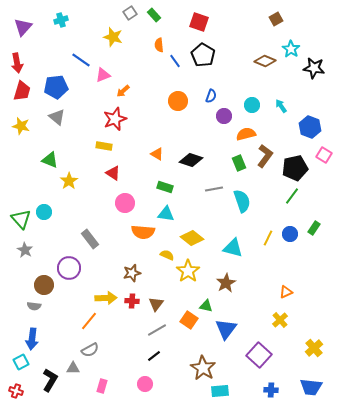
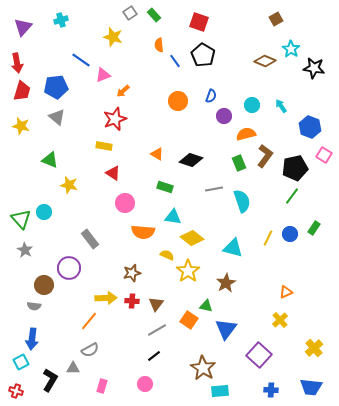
yellow star at (69, 181): moved 4 px down; rotated 24 degrees counterclockwise
cyan triangle at (166, 214): moved 7 px right, 3 px down
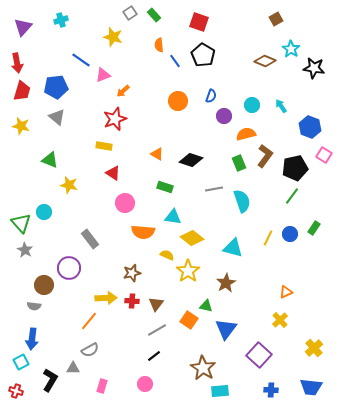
green triangle at (21, 219): moved 4 px down
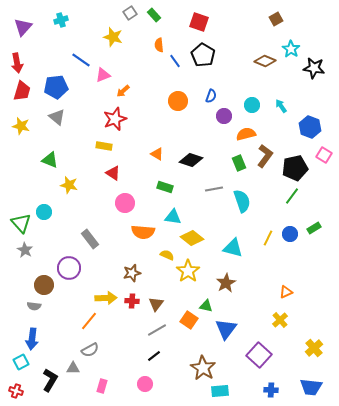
green rectangle at (314, 228): rotated 24 degrees clockwise
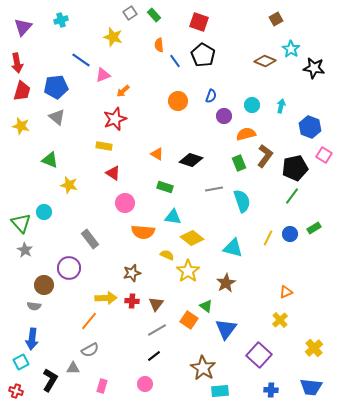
cyan arrow at (281, 106): rotated 48 degrees clockwise
green triangle at (206, 306): rotated 24 degrees clockwise
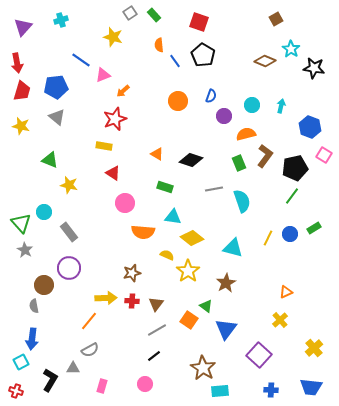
gray rectangle at (90, 239): moved 21 px left, 7 px up
gray semicircle at (34, 306): rotated 72 degrees clockwise
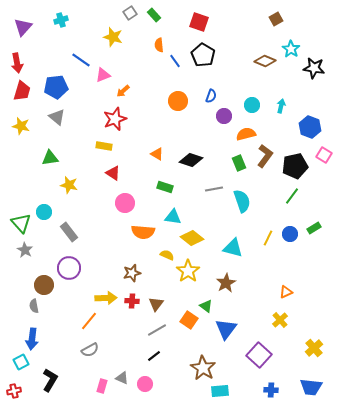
green triangle at (50, 160): moved 2 px up; rotated 30 degrees counterclockwise
black pentagon at (295, 168): moved 2 px up
gray triangle at (73, 368): moved 49 px right, 10 px down; rotated 24 degrees clockwise
red cross at (16, 391): moved 2 px left; rotated 32 degrees counterclockwise
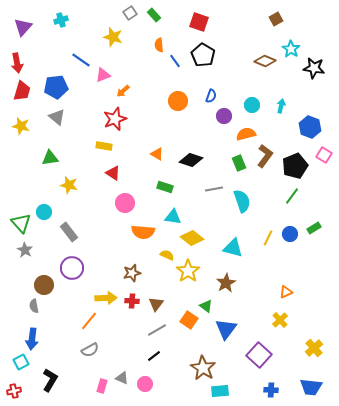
black pentagon at (295, 166): rotated 10 degrees counterclockwise
purple circle at (69, 268): moved 3 px right
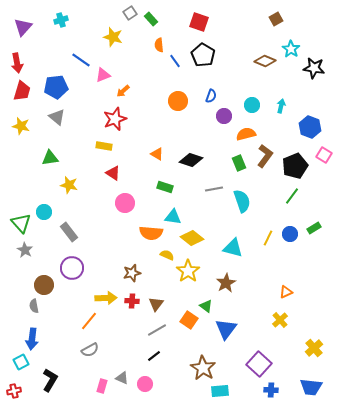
green rectangle at (154, 15): moved 3 px left, 4 px down
orange semicircle at (143, 232): moved 8 px right, 1 px down
purple square at (259, 355): moved 9 px down
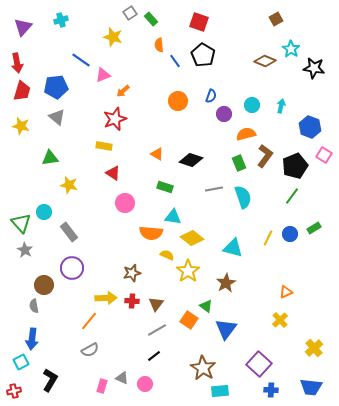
purple circle at (224, 116): moved 2 px up
cyan semicircle at (242, 201): moved 1 px right, 4 px up
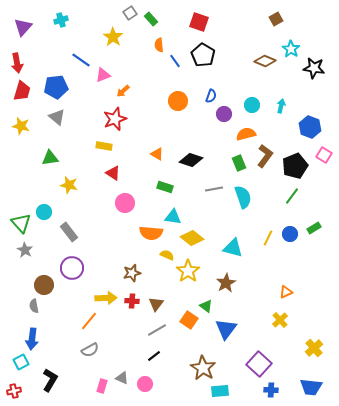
yellow star at (113, 37): rotated 18 degrees clockwise
